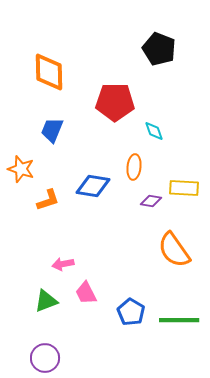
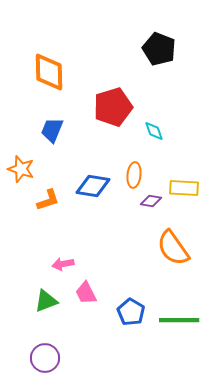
red pentagon: moved 2 px left, 5 px down; rotated 18 degrees counterclockwise
orange ellipse: moved 8 px down
orange semicircle: moved 1 px left, 2 px up
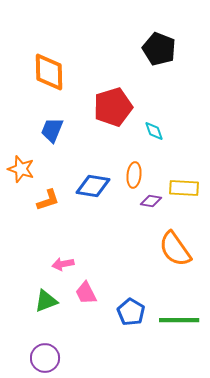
orange semicircle: moved 2 px right, 1 px down
